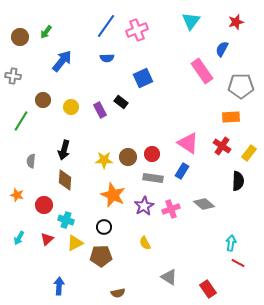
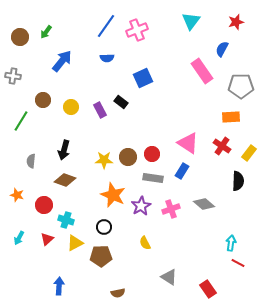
brown diamond at (65, 180): rotated 75 degrees counterclockwise
purple star at (144, 206): moved 3 px left
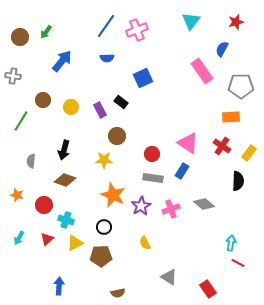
brown circle at (128, 157): moved 11 px left, 21 px up
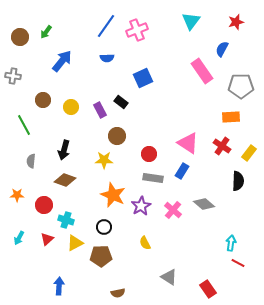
green line at (21, 121): moved 3 px right, 4 px down; rotated 60 degrees counterclockwise
red circle at (152, 154): moved 3 px left
orange star at (17, 195): rotated 16 degrees counterclockwise
pink cross at (171, 209): moved 2 px right, 1 px down; rotated 30 degrees counterclockwise
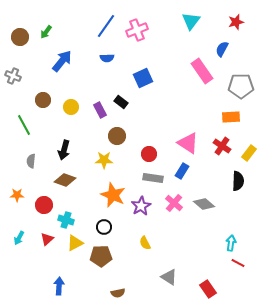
gray cross at (13, 76): rotated 14 degrees clockwise
pink cross at (173, 210): moved 1 px right, 7 px up
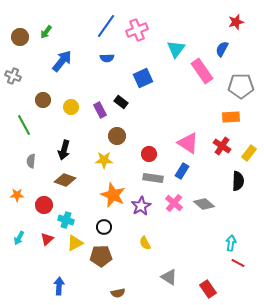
cyan triangle at (191, 21): moved 15 px left, 28 px down
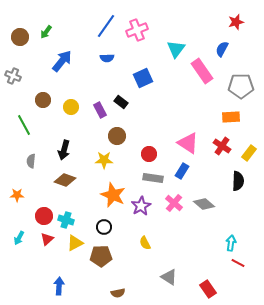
red circle at (44, 205): moved 11 px down
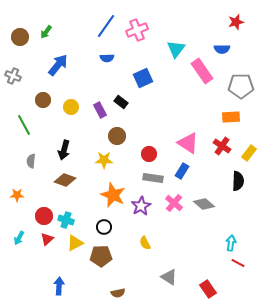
blue semicircle at (222, 49): rotated 119 degrees counterclockwise
blue arrow at (62, 61): moved 4 px left, 4 px down
